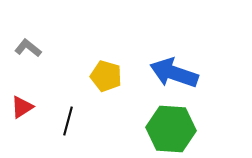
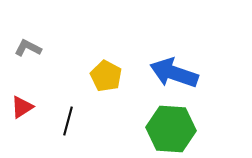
gray L-shape: rotated 12 degrees counterclockwise
yellow pentagon: rotated 12 degrees clockwise
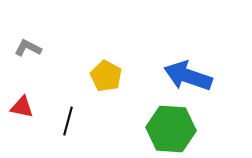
blue arrow: moved 14 px right, 3 px down
red triangle: rotated 45 degrees clockwise
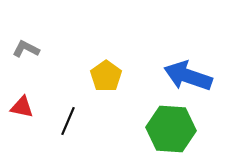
gray L-shape: moved 2 px left, 1 px down
yellow pentagon: rotated 8 degrees clockwise
black line: rotated 8 degrees clockwise
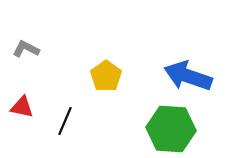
black line: moved 3 px left
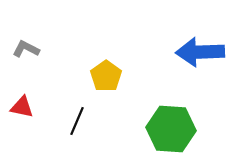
blue arrow: moved 12 px right, 24 px up; rotated 21 degrees counterclockwise
black line: moved 12 px right
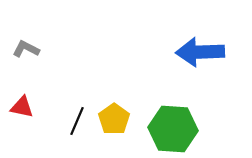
yellow pentagon: moved 8 px right, 43 px down
green hexagon: moved 2 px right
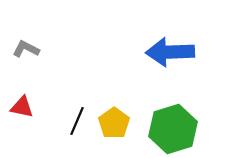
blue arrow: moved 30 px left
yellow pentagon: moved 4 px down
green hexagon: rotated 21 degrees counterclockwise
